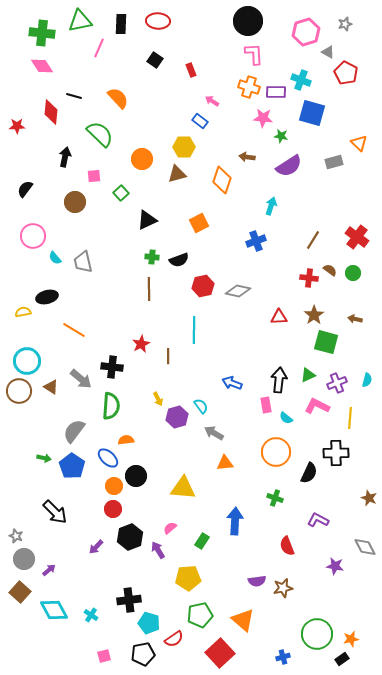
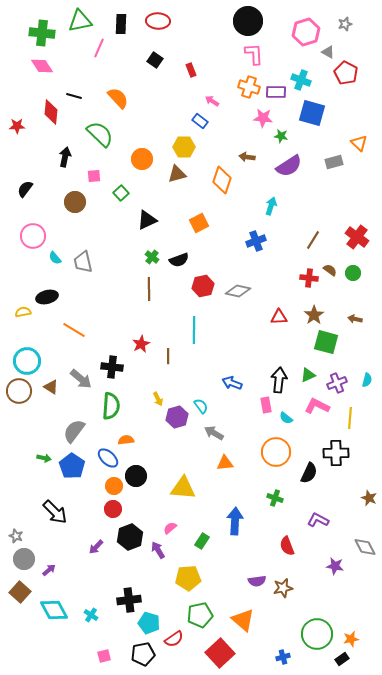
green cross at (152, 257): rotated 32 degrees clockwise
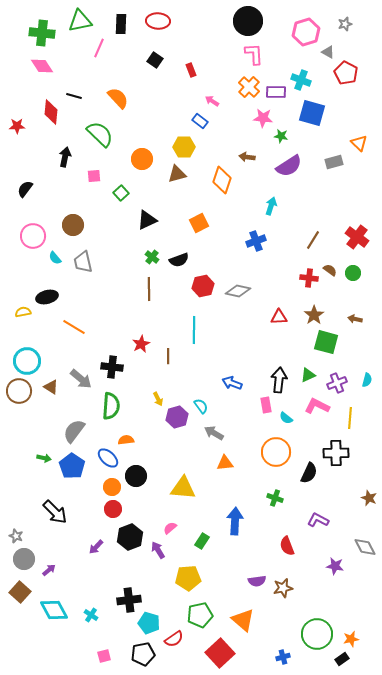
orange cross at (249, 87): rotated 25 degrees clockwise
brown circle at (75, 202): moved 2 px left, 23 px down
orange line at (74, 330): moved 3 px up
orange circle at (114, 486): moved 2 px left, 1 px down
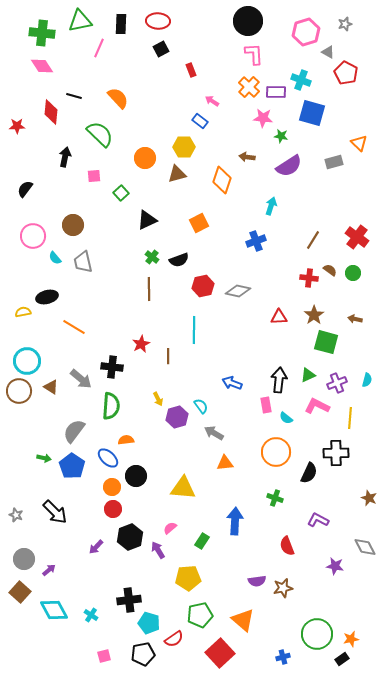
black square at (155, 60): moved 6 px right, 11 px up; rotated 28 degrees clockwise
orange circle at (142, 159): moved 3 px right, 1 px up
gray star at (16, 536): moved 21 px up
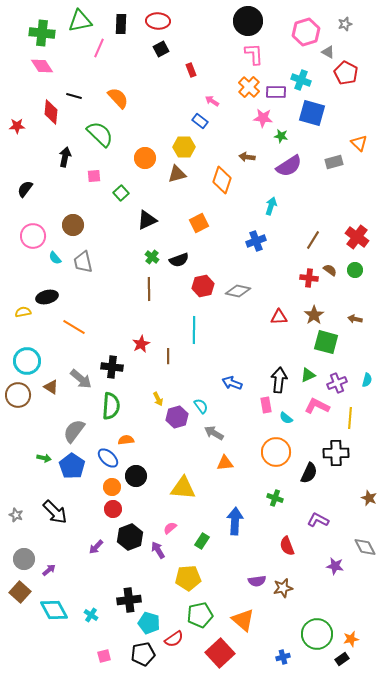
green circle at (353, 273): moved 2 px right, 3 px up
brown circle at (19, 391): moved 1 px left, 4 px down
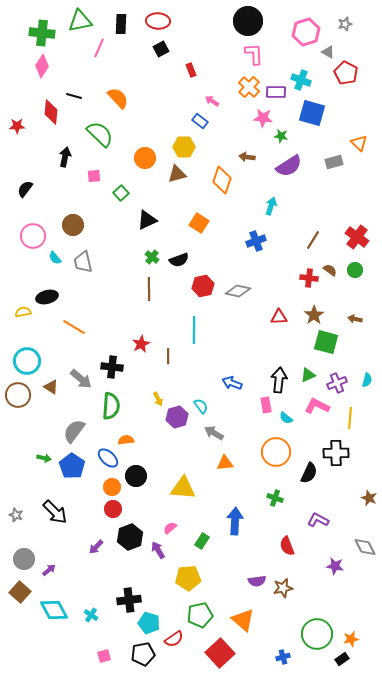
pink diamond at (42, 66): rotated 65 degrees clockwise
orange square at (199, 223): rotated 30 degrees counterclockwise
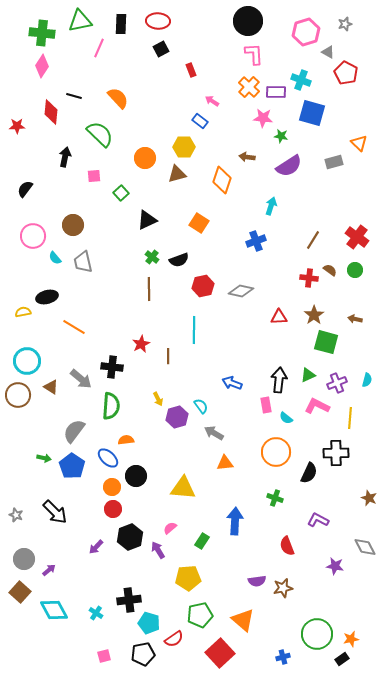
gray diamond at (238, 291): moved 3 px right
cyan cross at (91, 615): moved 5 px right, 2 px up
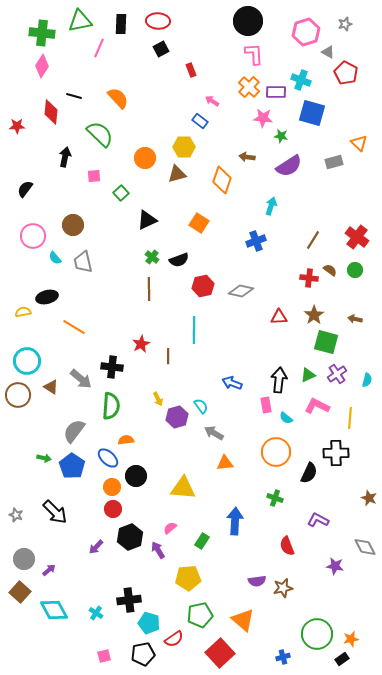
purple cross at (337, 383): moved 9 px up; rotated 12 degrees counterclockwise
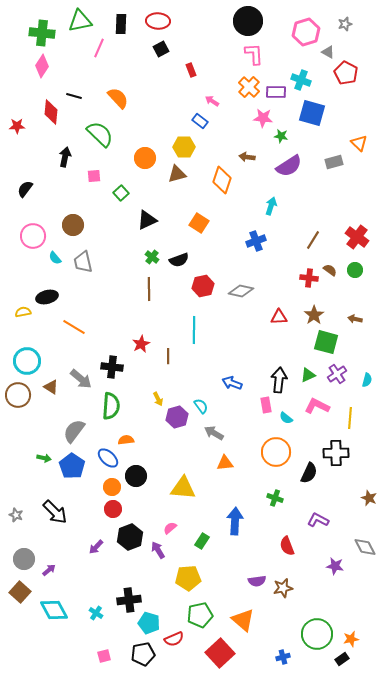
red semicircle at (174, 639): rotated 12 degrees clockwise
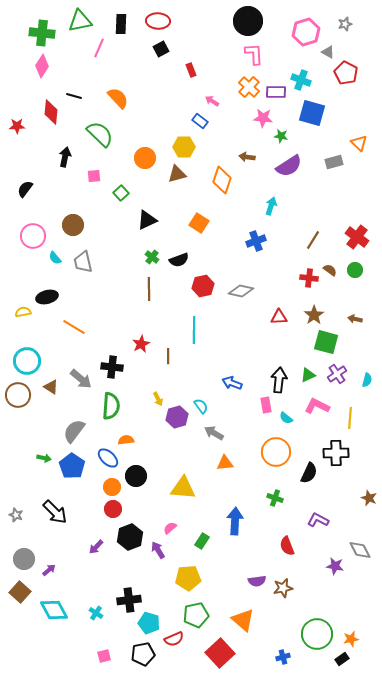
gray diamond at (365, 547): moved 5 px left, 3 px down
green pentagon at (200, 615): moved 4 px left
